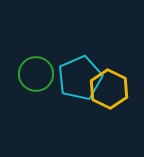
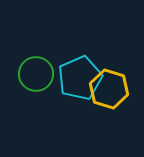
yellow hexagon: rotated 9 degrees counterclockwise
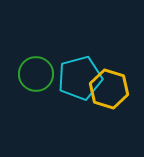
cyan pentagon: rotated 9 degrees clockwise
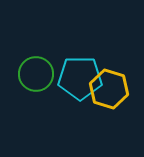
cyan pentagon: rotated 15 degrees clockwise
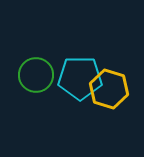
green circle: moved 1 px down
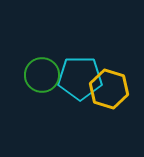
green circle: moved 6 px right
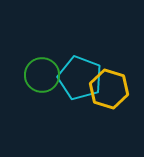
cyan pentagon: rotated 21 degrees clockwise
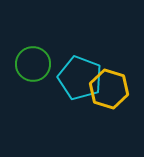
green circle: moved 9 px left, 11 px up
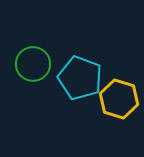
yellow hexagon: moved 10 px right, 10 px down
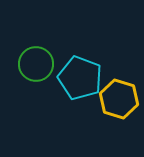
green circle: moved 3 px right
